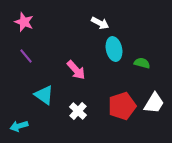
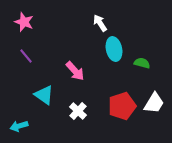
white arrow: rotated 150 degrees counterclockwise
pink arrow: moved 1 px left, 1 px down
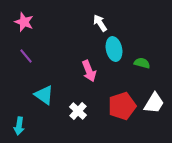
pink arrow: moved 14 px right; rotated 20 degrees clockwise
cyan arrow: rotated 66 degrees counterclockwise
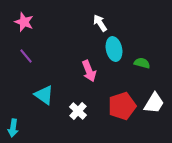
cyan arrow: moved 6 px left, 2 px down
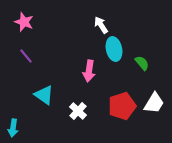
white arrow: moved 1 px right, 2 px down
green semicircle: rotated 35 degrees clockwise
pink arrow: rotated 30 degrees clockwise
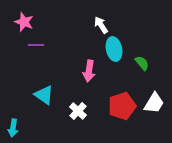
purple line: moved 10 px right, 11 px up; rotated 49 degrees counterclockwise
